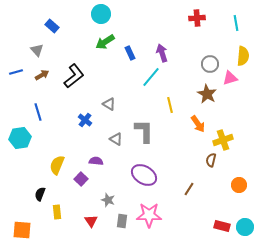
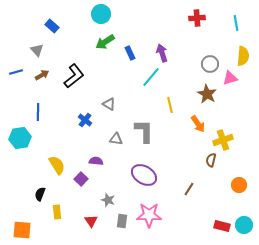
blue line at (38, 112): rotated 18 degrees clockwise
gray triangle at (116, 139): rotated 24 degrees counterclockwise
yellow semicircle at (57, 165): rotated 126 degrees clockwise
cyan circle at (245, 227): moved 1 px left, 2 px up
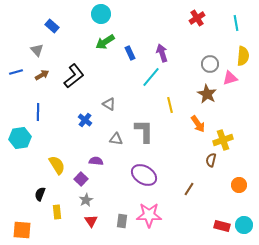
red cross at (197, 18): rotated 28 degrees counterclockwise
gray star at (108, 200): moved 22 px left; rotated 24 degrees clockwise
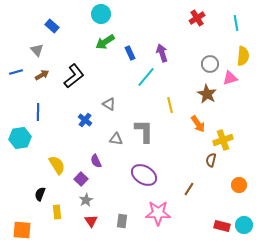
cyan line at (151, 77): moved 5 px left
purple semicircle at (96, 161): rotated 120 degrees counterclockwise
pink star at (149, 215): moved 9 px right, 2 px up
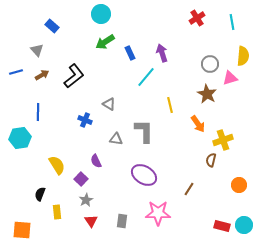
cyan line at (236, 23): moved 4 px left, 1 px up
blue cross at (85, 120): rotated 16 degrees counterclockwise
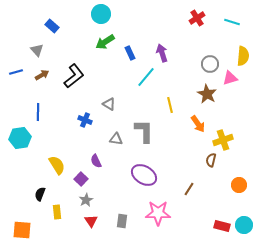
cyan line at (232, 22): rotated 63 degrees counterclockwise
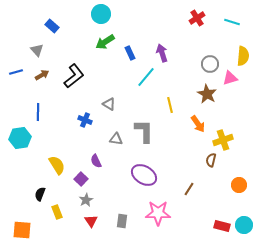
yellow rectangle at (57, 212): rotated 16 degrees counterclockwise
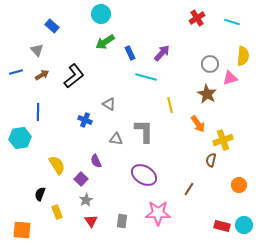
purple arrow at (162, 53): rotated 60 degrees clockwise
cyan line at (146, 77): rotated 65 degrees clockwise
